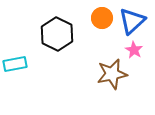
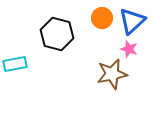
black hexagon: rotated 12 degrees counterclockwise
pink star: moved 5 px left, 1 px up; rotated 12 degrees counterclockwise
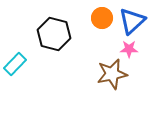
black hexagon: moved 3 px left
pink star: rotated 18 degrees counterclockwise
cyan rectangle: rotated 35 degrees counterclockwise
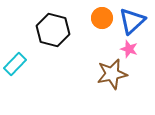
black hexagon: moved 1 px left, 4 px up
pink star: rotated 18 degrees clockwise
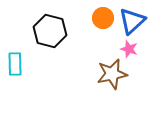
orange circle: moved 1 px right
black hexagon: moved 3 px left, 1 px down
cyan rectangle: rotated 45 degrees counterclockwise
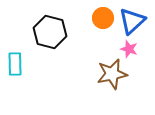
black hexagon: moved 1 px down
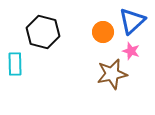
orange circle: moved 14 px down
black hexagon: moved 7 px left
pink star: moved 2 px right, 2 px down
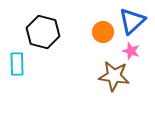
cyan rectangle: moved 2 px right
brown star: moved 2 px right, 2 px down; rotated 20 degrees clockwise
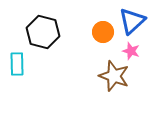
brown star: rotated 12 degrees clockwise
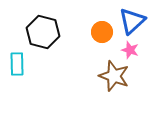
orange circle: moved 1 px left
pink star: moved 1 px left, 1 px up
